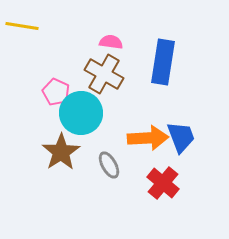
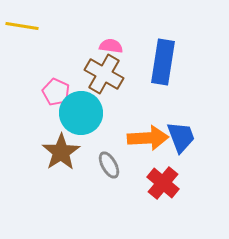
pink semicircle: moved 4 px down
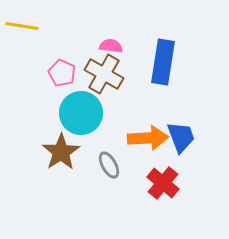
pink pentagon: moved 6 px right, 19 px up
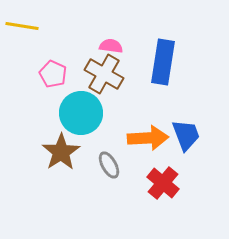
pink pentagon: moved 9 px left, 1 px down
blue trapezoid: moved 5 px right, 2 px up
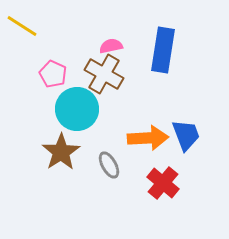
yellow line: rotated 24 degrees clockwise
pink semicircle: rotated 20 degrees counterclockwise
blue rectangle: moved 12 px up
cyan circle: moved 4 px left, 4 px up
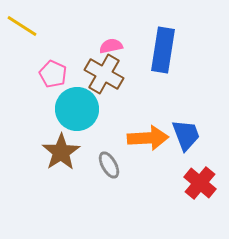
red cross: moved 37 px right
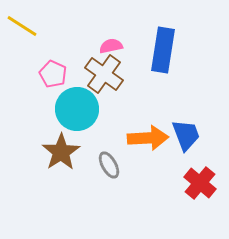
brown cross: rotated 6 degrees clockwise
